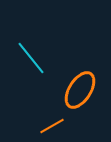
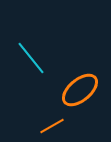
orange ellipse: rotated 18 degrees clockwise
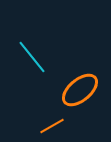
cyan line: moved 1 px right, 1 px up
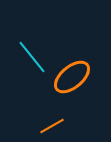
orange ellipse: moved 8 px left, 13 px up
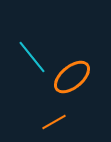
orange line: moved 2 px right, 4 px up
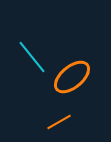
orange line: moved 5 px right
